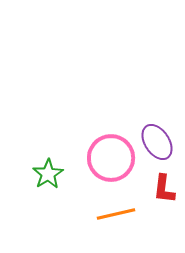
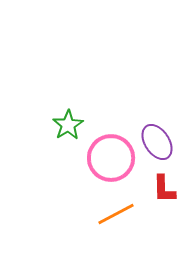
green star: moved 20 px right, 49 px up
red L-shape: rotated 8 degrees counterclockwise
orange line: rotated 15 degrees counterclockwise
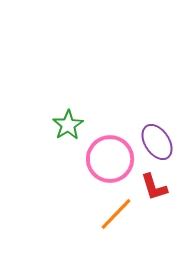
pink circle: moved 1 px left, 1 px down
red L-shape: moved 10 px left, 2 px up; rotated 16 degrees counterclockwise
orange line: rotated 18 degrees counterclockwise
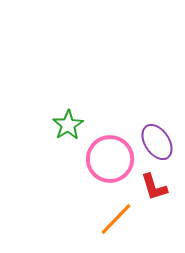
orange line: moved 5 px down
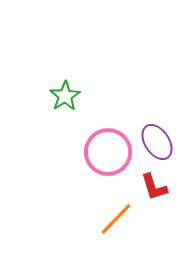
green star: moved 3 px left, 29 px up
pink circle: moved 2 px left, 7 px up
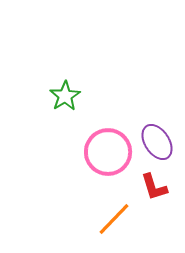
orange line: moved 2 px left
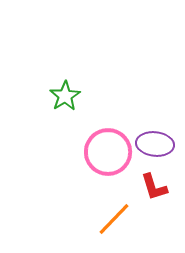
purple ellipse: moved 2 px left, 2 px down; rotated 51 degrees counterclockwise
